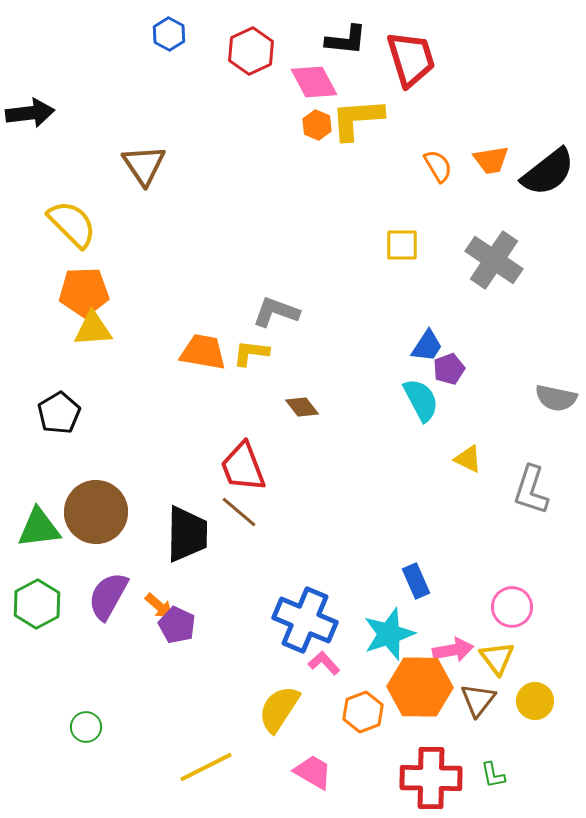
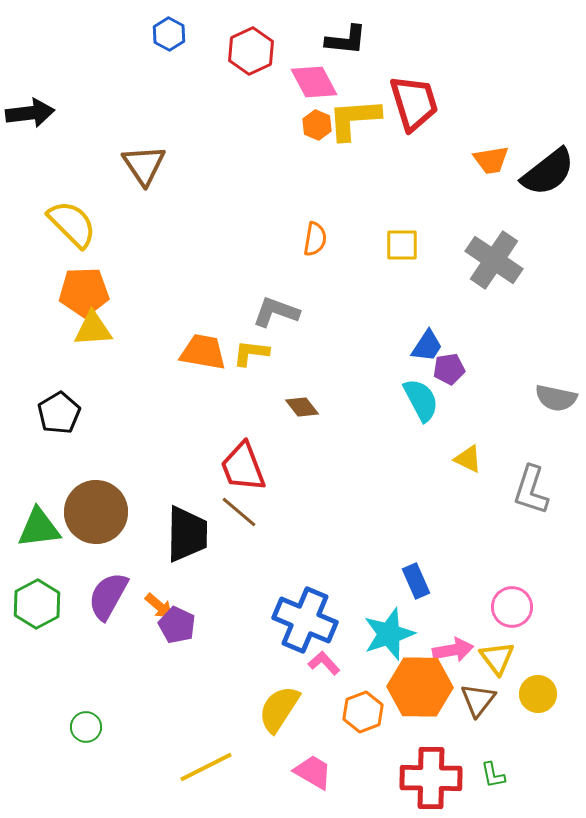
red trapezoid at (411, 59): moved 3 px right, 44 px down
yellow L-shape at (357, 119): moved 3 px left
orange semicircle at (438, 166): moved 123 px left, 73 px down; rotated 40 degrees clockwise
purple pentagon at (449, 369): rotated 12 degrees clockwise
yellow circle at (535, 701): moved 3 px right, 7 px up
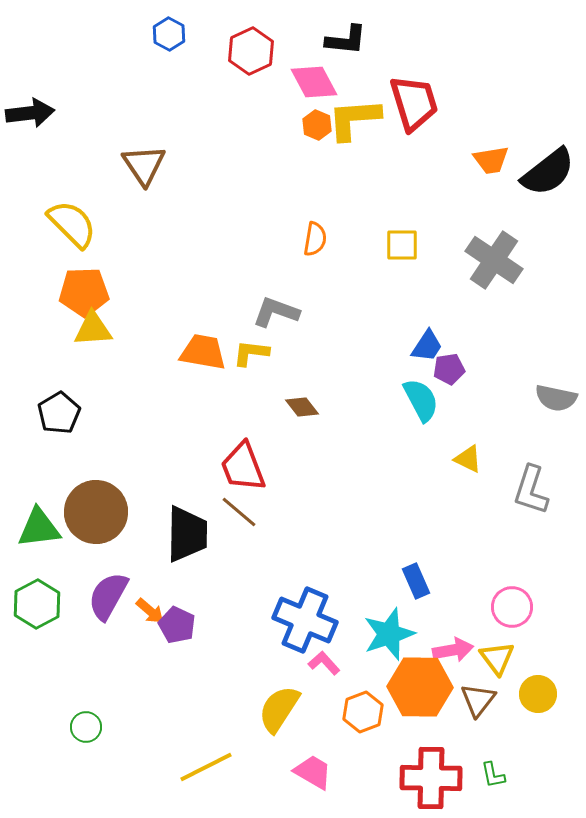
orange arrow at (159, 606): moved 9 px left, 5 px down
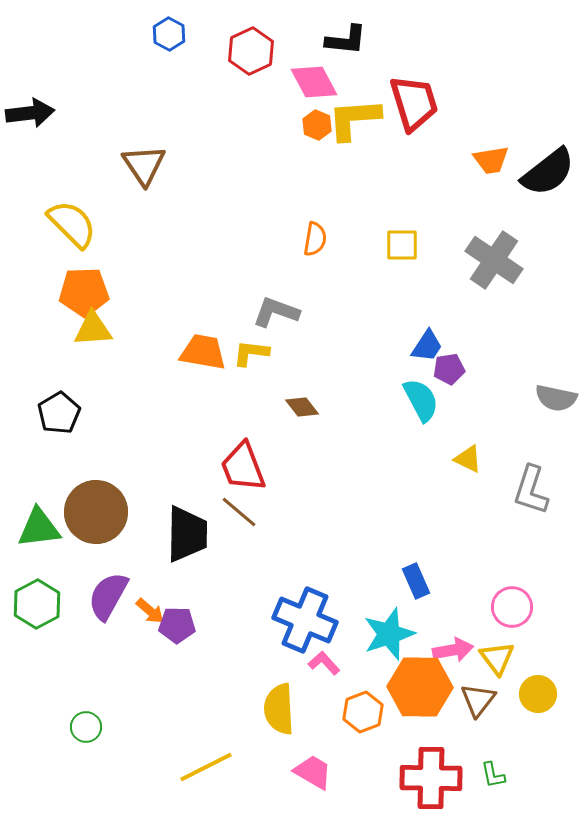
purple pentagon at (177, 625): rotated 24 degrees counterclockwise
yellow semicircle at (279, 709): rotated 36 degrees counterclockwise
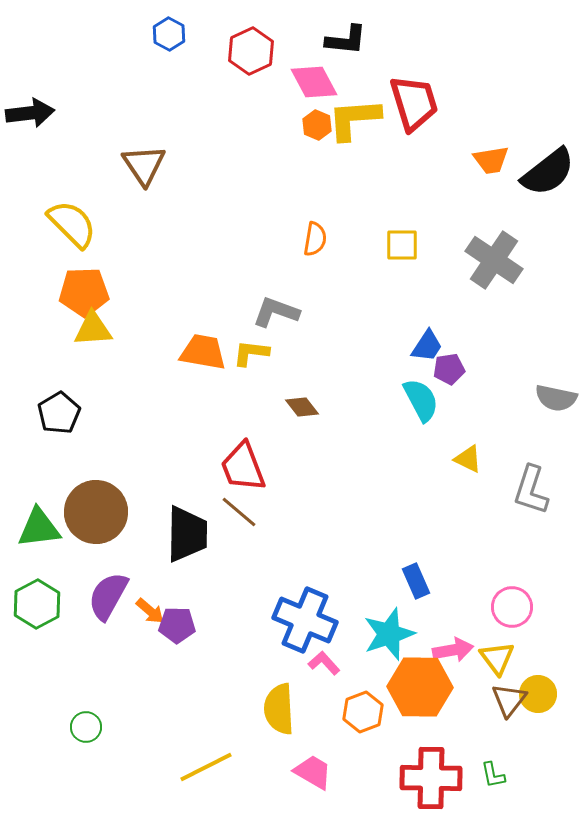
brown triangle at (478, 700): moved 31 px right
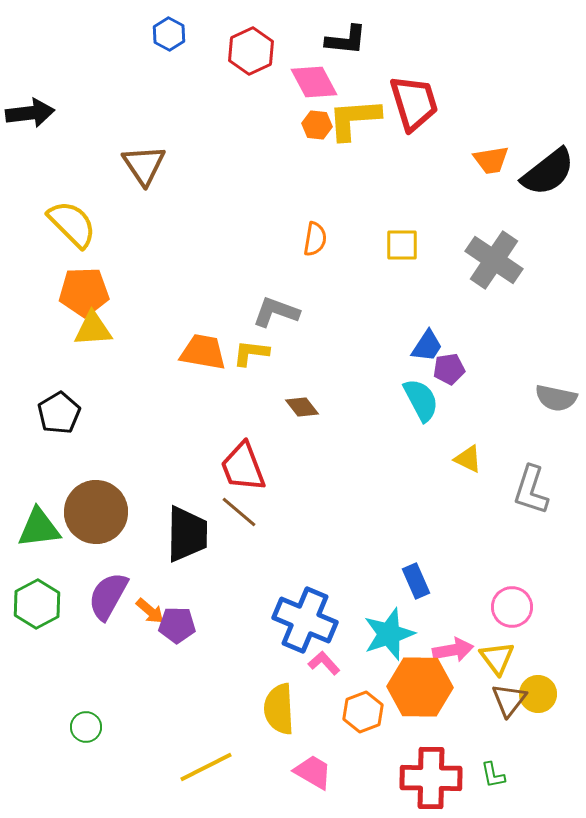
orange hexagon at (317, 125): rotated 16 degrees counterclockwise
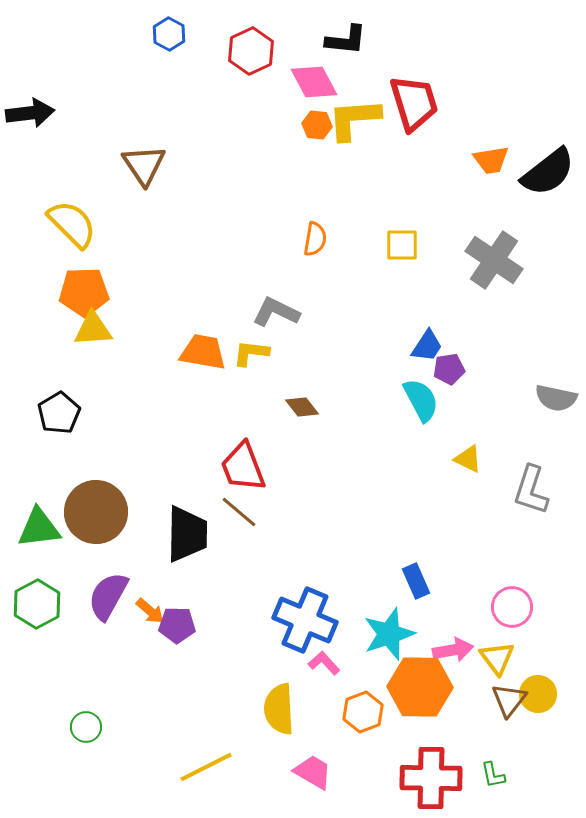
gray L-shape at (276, 312): rotated 6 degrees clockwise
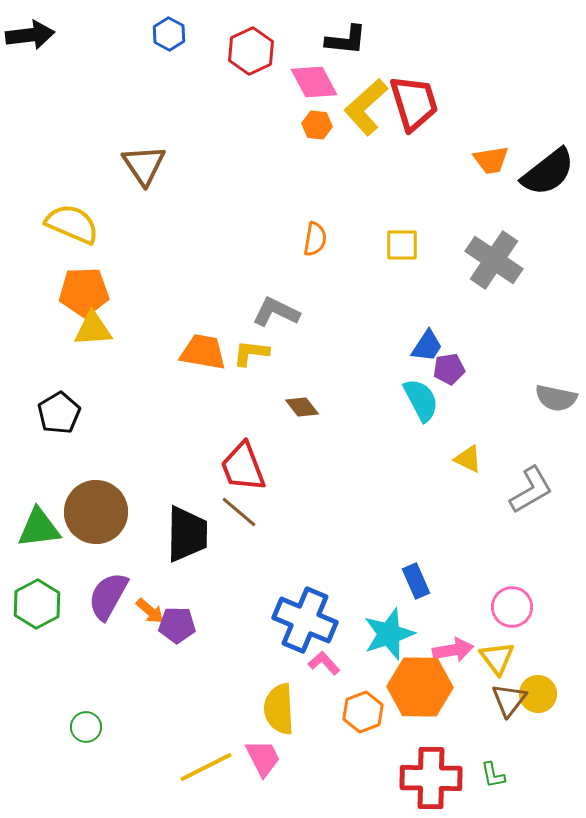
black arrow at (30, 113): moved 78 px up
yellow L-shape at (354, 119): moved 12 px right, 12 px up; rotated 38 degrees counterclockwise
yellow semicircle at (72, 224): rotated 22 degrees counterclockwise
gray L-shape at (531, 490): rotated 138 degrees counterclockwise
pink trapezoid at (313, 772): moved 50 px left, 14 px up; rotated 33 degrees clockwise
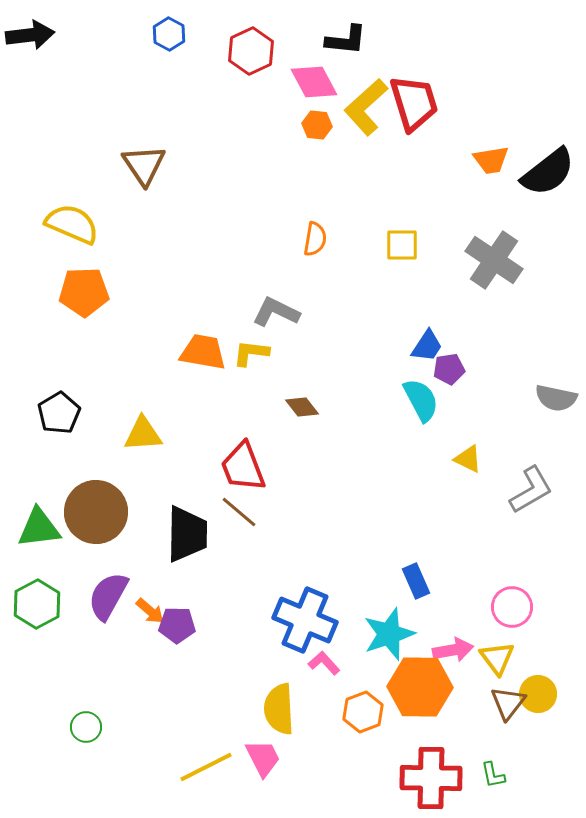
yellow triangle at (93, 329): moved 50 px right, 105 px down
brown triangle at (509, 700): moved 1 px left, 3 px down
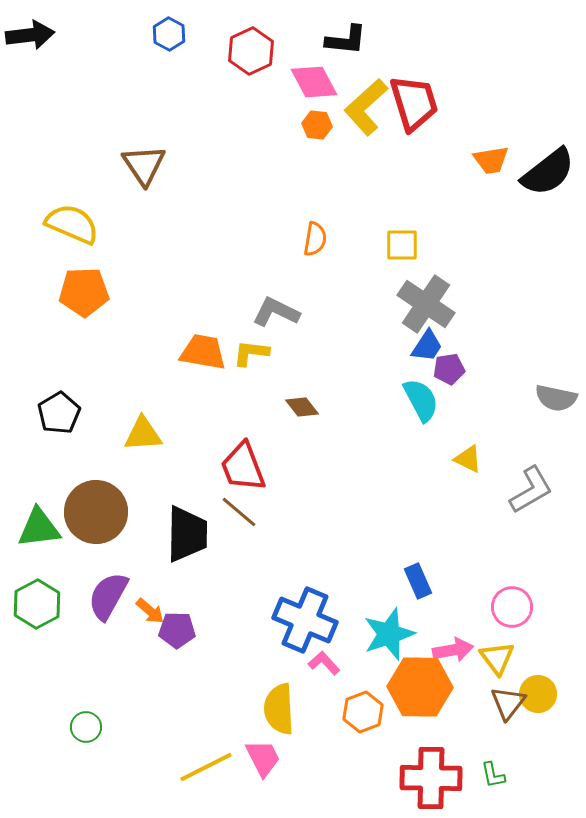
gray cross at (494, 260): moved 68 px left, 44 px down
blue rectangle at (416, 581): moved 2 px right
purple pentagon at (177, 625): moved 5 px down
